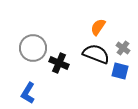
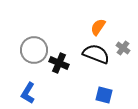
gray circle: moved 1 px right, 2 px down
blue square: moved 16 px left, 24 px down
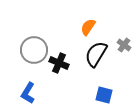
orange semicircle: moved 10 px left
gray cross: moved 1 px right, 3 px up
black semicircle: rotated 80 degrees counterclockwise
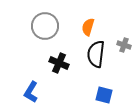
orange semicircle: rotated 18 degrees counterclockwise
gray cross: rotated 16 degrees counterclockwise
gray circle: moved 11 px right, 24 px up
black semicircle: rotated 24 degrees counterclockwise
blue L-shape: moved 3 px right, 1 px up
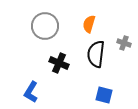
orange semicircle: moved 1 px right, 3 px up
gray cross: moved 2 px up
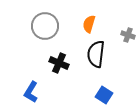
gray cross: moved 4 px right, 8 px up
blue square: rotated 18 degrees clockwise
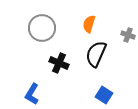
gray circle: moved 3 px left, 2 px down
black semicircle: rotated 16 degrees clockwise
blue L-shape: moved 1 px right, 2 px down
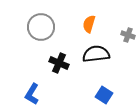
gray circle: moved 1 px left, 1 px up
black semicircle: rotated 60 degrees clockwise
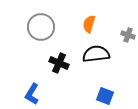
blue square: moved 1 px right, 1 px down; rotated 12 degrees counterclockwise
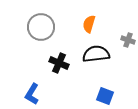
gray cross: moved 5 px down
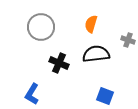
orange semicircle: moved 2 px right
